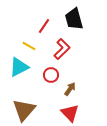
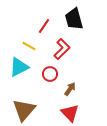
red circle: moved 1 px left, 1 px up
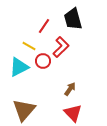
black trapezoid: moved 1 px left
red L-shape: moved 1 px left, 2 px up
red circle: moved 7 px left, 13 px up
red triangle: moved 3 px right
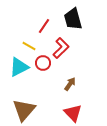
red L-shape: moved 1 px down
red circle: moved 2 px down
brown arrow: moved 5 px up
